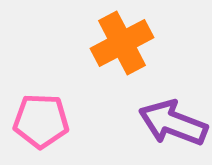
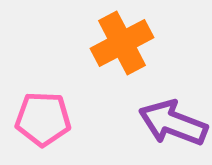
pink pentagon: moved 2 px right, 2 px up
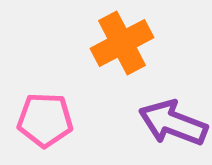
pink pentagon: moved 2 px right, 1 px down
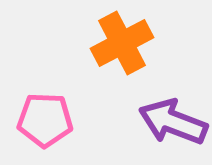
purple arrow: moved 1 px up
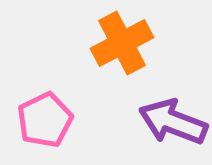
pink pentagon: rotated 28 degrees counterclockwise
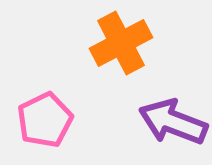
orange cross: moved 1 px left
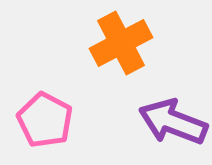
pink pentagon: rotated 18 degrees counterclockwise
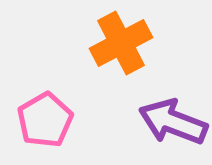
pink pentagon: rotated 14 degrees clockwise
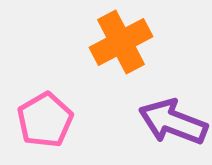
orange cross: moved 1 px up
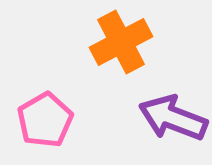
purple arrow: moved 4 px up
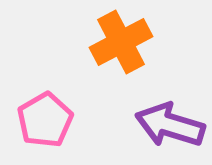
purple arrow: moved 3 px left, 7 px down; rotated 4 degrees counterclockwise
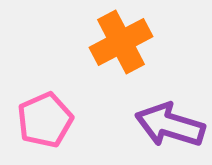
pink pentagon: rotated 6 degrees clockwise
